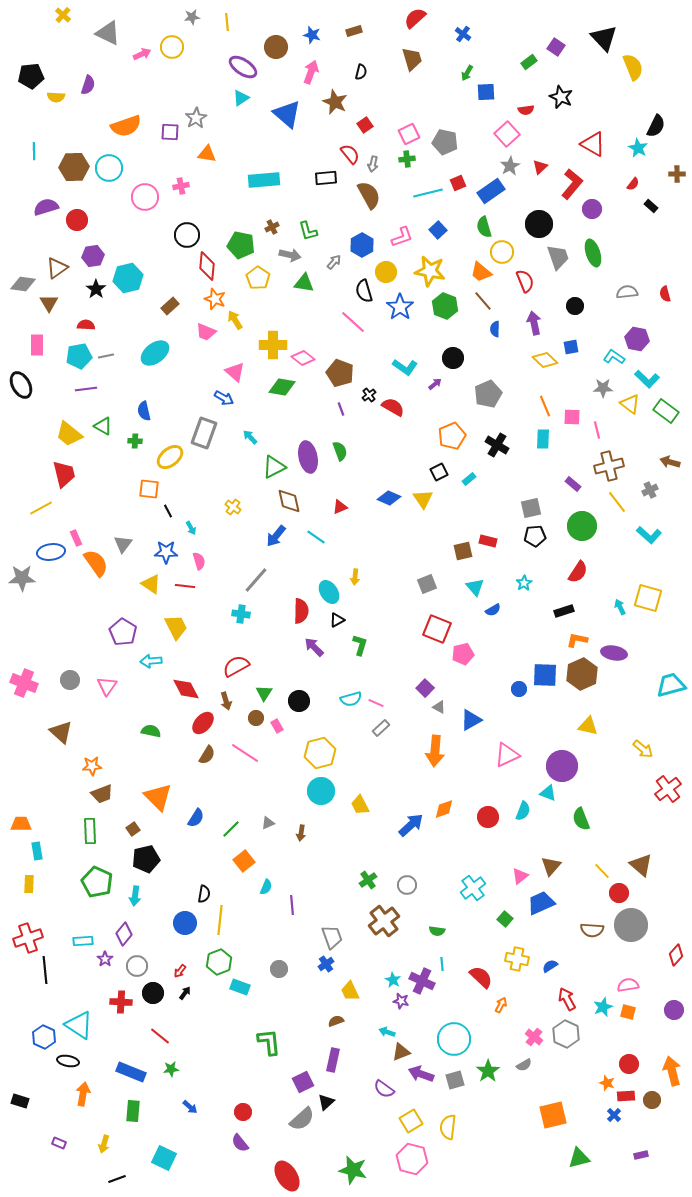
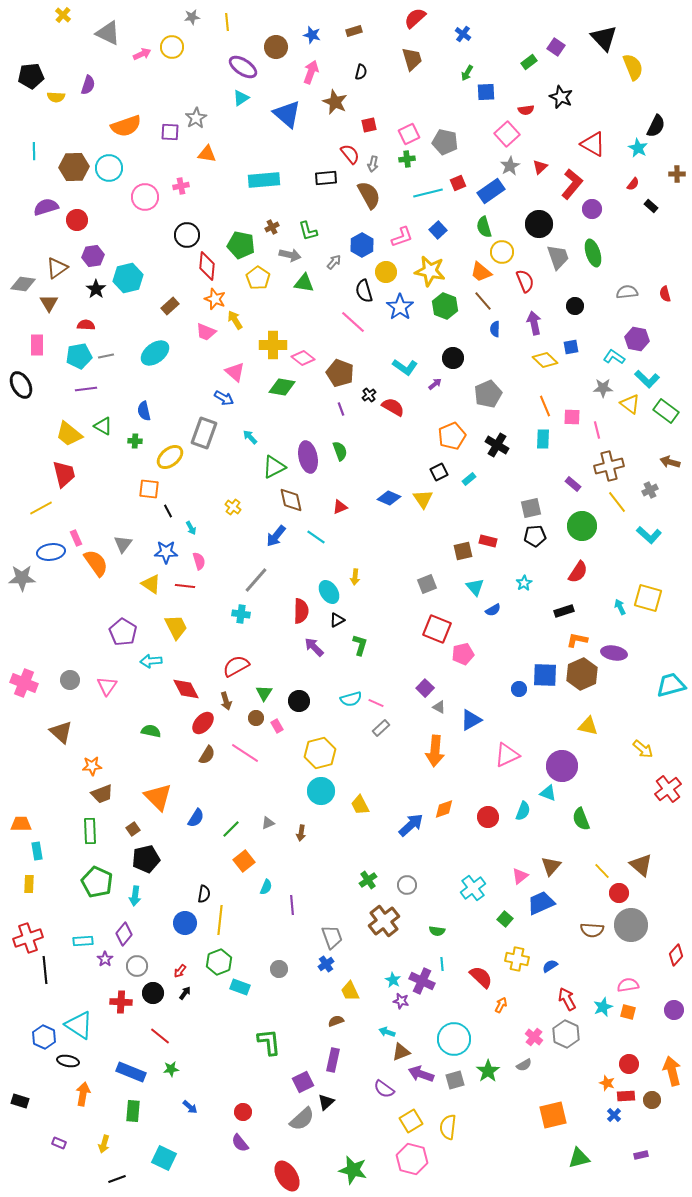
red square at (365, 125): moved 4 px right; rotated 21 degrees clockwise
brown diamond at (289, 501): moved 2 px right, 1 px up
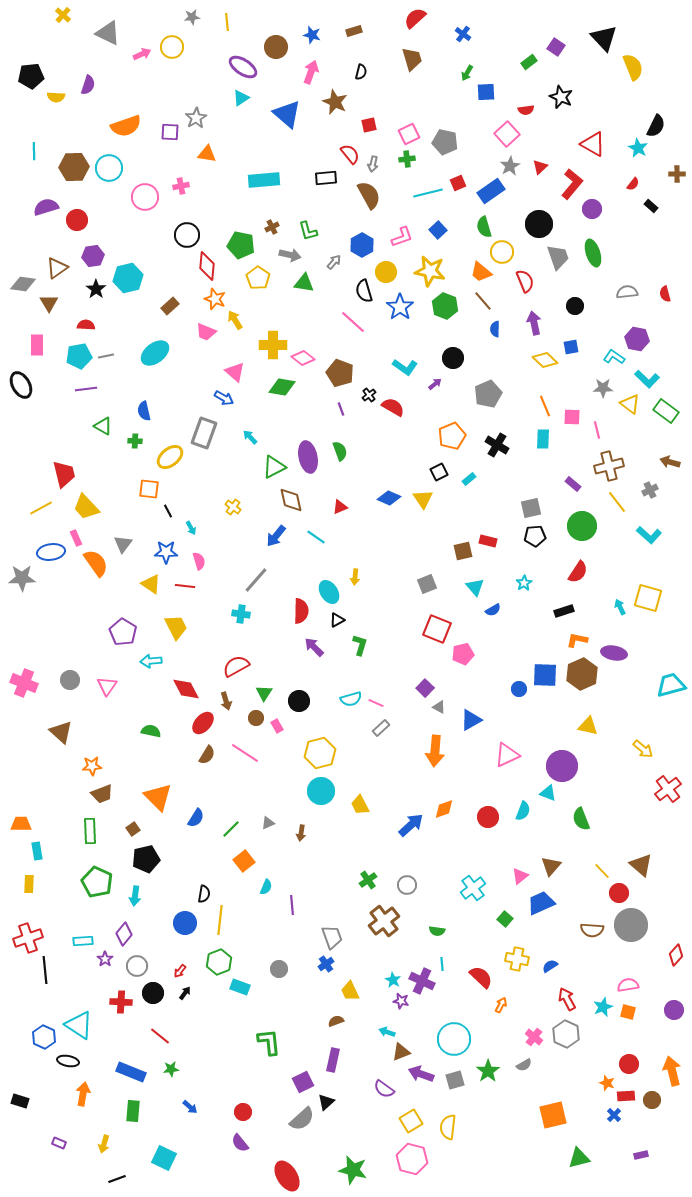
yellow trapezoid at (69, 434): moved 17 px right, 73 px down; rotated 8 degrees clockwise
